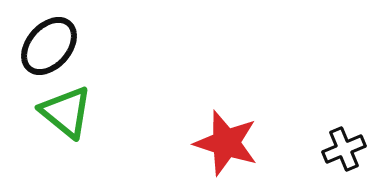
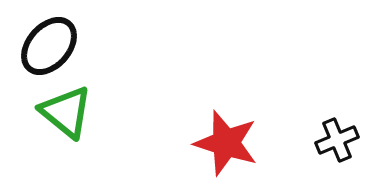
black cross: moved 7 px left, 9 px up
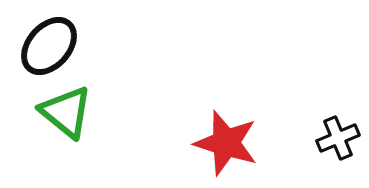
black cross: moved 1 px right, 2 px up
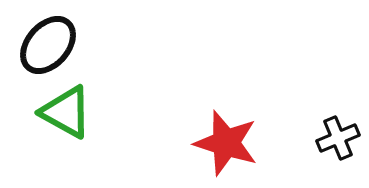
black ellipse: moved 1 px left, 1 px up
green triangle: rotated 10 degrees counterclockwise
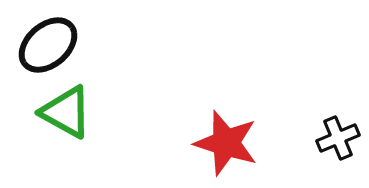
black ellipse: rotated 8 degrees clockwise
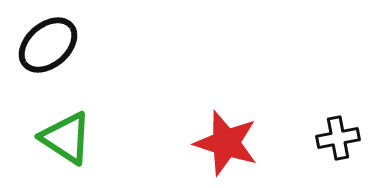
green triangle: moved 26 px down; rotated 4 degrees clockwise
black cross: rotated 12 degrees clockwise
